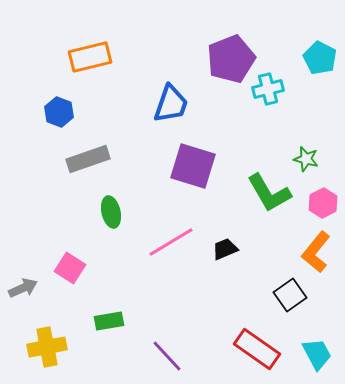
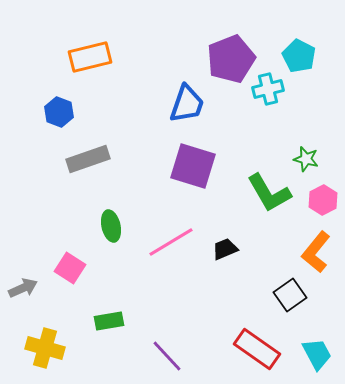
cyan pentagon: moved 21 px left, 2 px up
blue trapezoid: moved 16 px right
pink hexagon: moved 3 px up
green ellipse: moved 14 px down
yellow cross: moved 2 px left, 1 px down; rotated 27 degrees clockwise
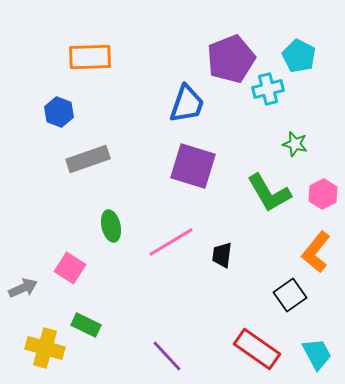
orange rectangle: rotated 12 degrees clockwise
green star: moved 11 px left, 15 px up
pink hexagon: moved 6 px up
black trapezoid: moved 3 px left, 6 px down; rotated 60 degrees counterclockwise
green rectangle: moved 23 px left, 4 px down; rotated 36 degrees clockwise
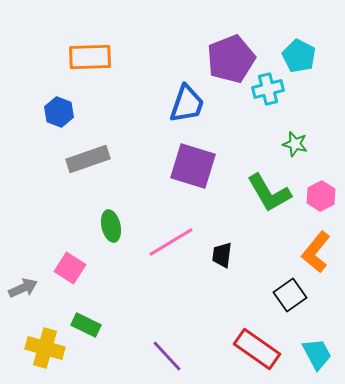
pink hexagon: moved 2 px left, 2 px down
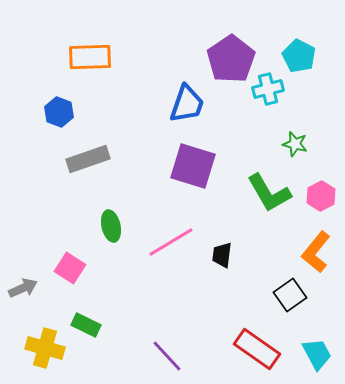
purple pentagon: rotated 12 degrees counterclockwise
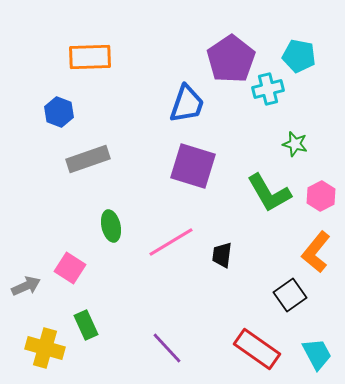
cyan pentagon: rotated 16 degrees counterclockwise
gray arrow: moved 3 px right, 2 px up
green rectangle: rotated 40 degrees clockwise
purple line: moved 8 px up
